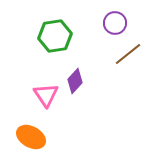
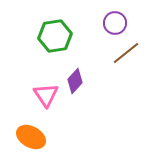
brown line: moved 2 px left, 1 px up
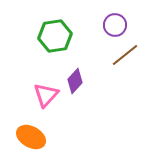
purple circle: moved 2 px down
brown line: moved 1 px left, 2 px down
pink triangle: rotated 16 degrees clockwise
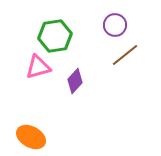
pink triangle: moved 8 px left, 28 px up; rotated 32 degrees clockwise
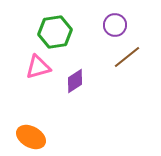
green hexagon: moved 4 px up
brown line: moved 2 px right, 2 px down
purple diamond: rotated 15 degrees clockwise
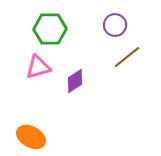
green hexagon: moved 5 px left, 3 px up; rotated 8 degrees clockwise
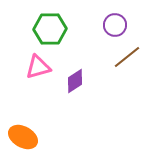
orange ellipse: moved 8 px left
